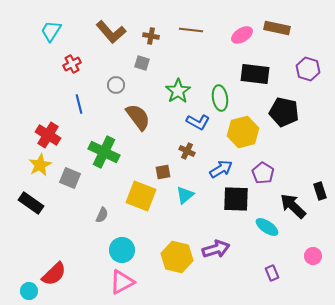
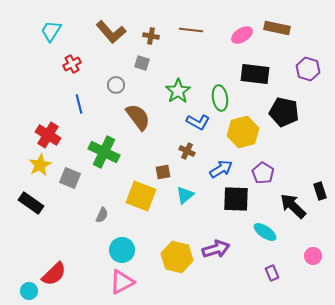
cyan ellipse at (267, 227): moved 2 px left, 5 px down
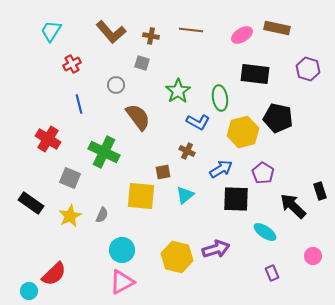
black pentagon at (284, 112): moved 6 px left, 6 px down
red cross at (48, 135): moved 4 px down
yellow star at (40, 165): moved 30 px right, 51 px down
yellow square at (141, 196): rotated 16 degrees counterclockwise
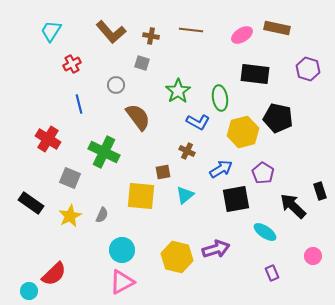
black square at (236, 199): rotated 12 degrees counterclockwise
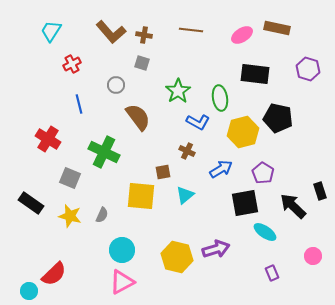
brown cross at (151, 36): moved 7 px left, 1 px up
black square at (236, 199): moved 9 px right, 4 px down
yellow star at (70, 216): rotated 30 degrees counterclockwise
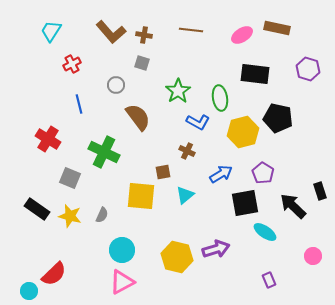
blue arrow at (221, 169): moved 5 px down
black rectangle at (31, 203): moved 6 px right, 6 px down
purple rectangle at (272, 273): moved 3 px left, 7 px down
